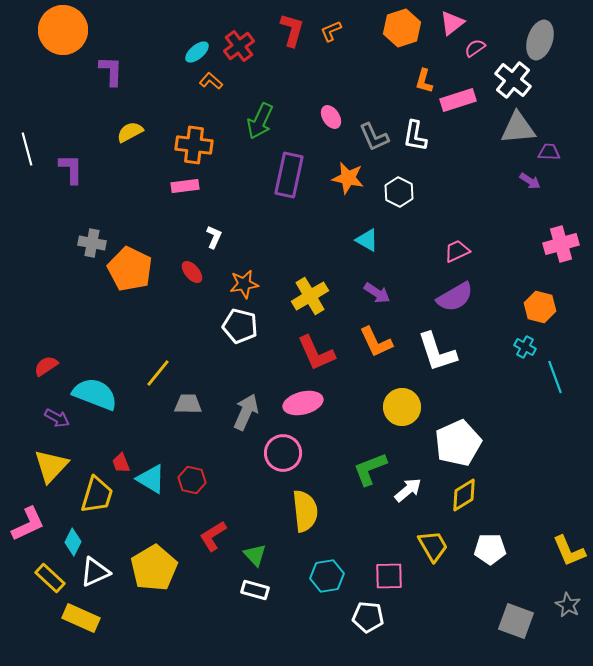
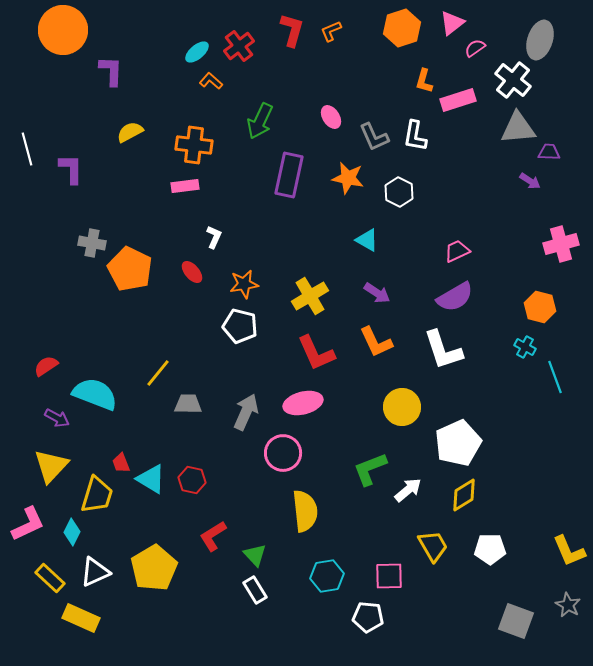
white L-shape at (437, 352): moved 6 px right, 2 px up
cyan diamond at (73, 542): moved 1 px left, 10 px up
white rectangle at (255, 590): rotated 44 degrees clockwise
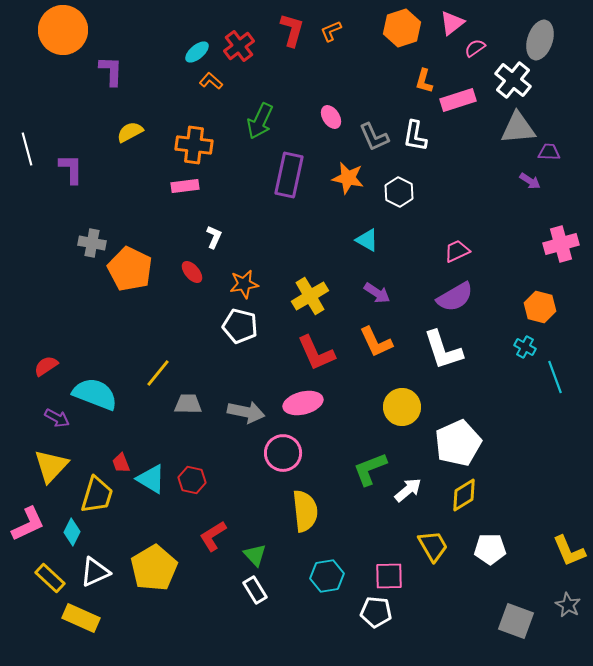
gray arrow at (246, 412): rotated 78 degrees clockwise
white pentagon at (368, 617): moved 8 px right, 5 px up
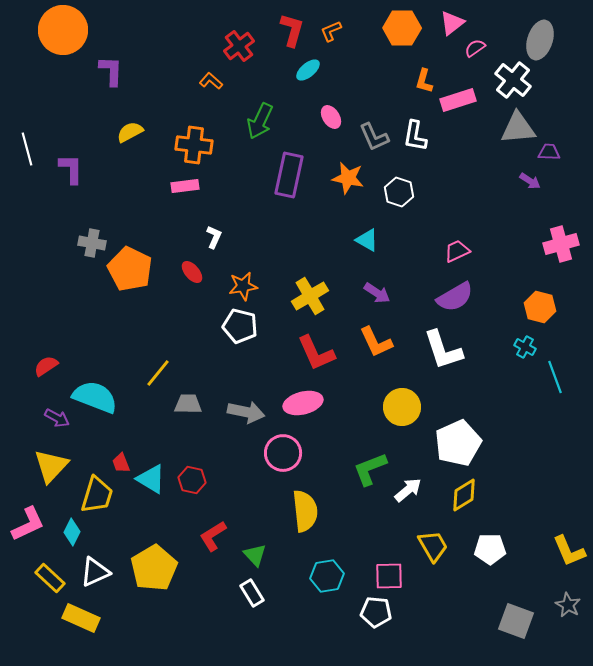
orange hexagon at (402, 28): rotated 18 degrees clockwise
cyan ellipse at (197, 52): moved 111 px right, 18 px down
white hexagon at (399, 192): rotated 8 degrees counterclockwise
orange star at (244, 284): moved 1 px left, 2 px down
cyan semicircle at (95, 394): moved 3 px down
white rectangle at (255, 590): moved 3 px left, 3 px down
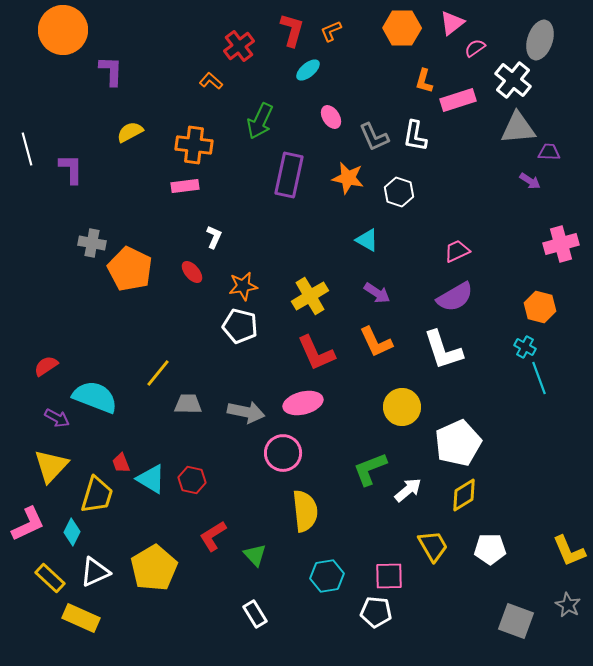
cyan line at (555, 377): moved 16 px left, 1 px down
white rectangle at (252, 593): moved 3 px right, 21 px down
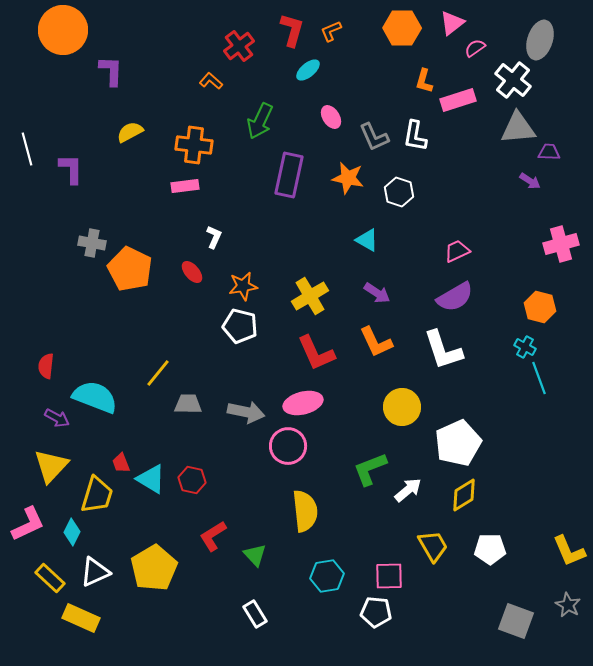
red semicircle at (46, 366): rotated 50 degrees counterclockwise
pink circle at (283, 453): moved 5 px right, 7 px up
